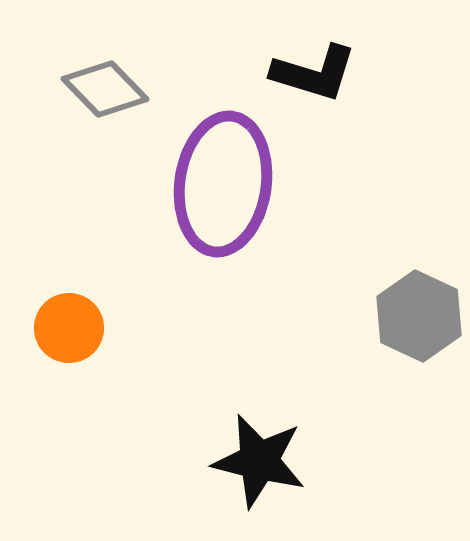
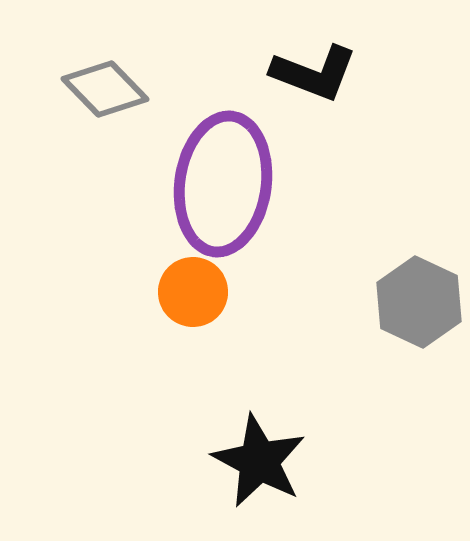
black L-shape: rotated 4 degrees clockwise
gray hexagon: moved 14 px up
orange circle: moved 124 px right, 36 px up
black star: rotated 14 degrees clockwise
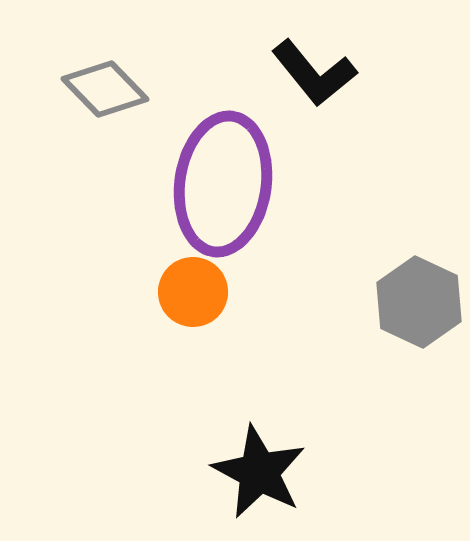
black L-shape: rotated 30 degrees clockwise
black star: moved 11 px down
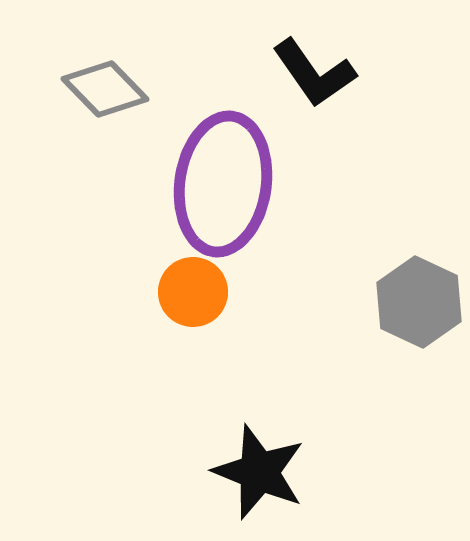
black L-shape: rotated 4 degrees clockwise
black star: rotated 6 degrees counterclockwise
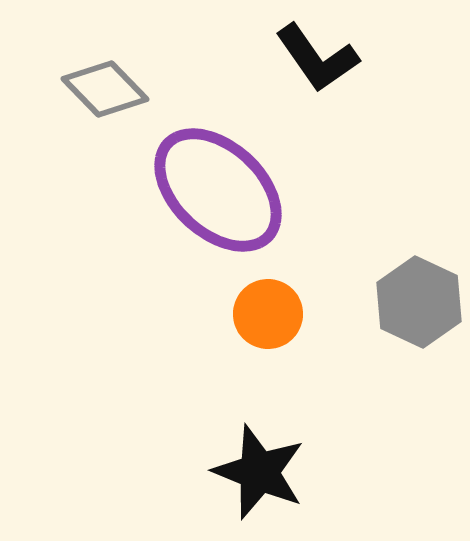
black L-shape: moved 3 px right, 15 px up
purple ellipse: moved 5 px left, 6 px down; rotated 55 degrees counterclockwise
orange circle: moved 75 px right, 22 px down
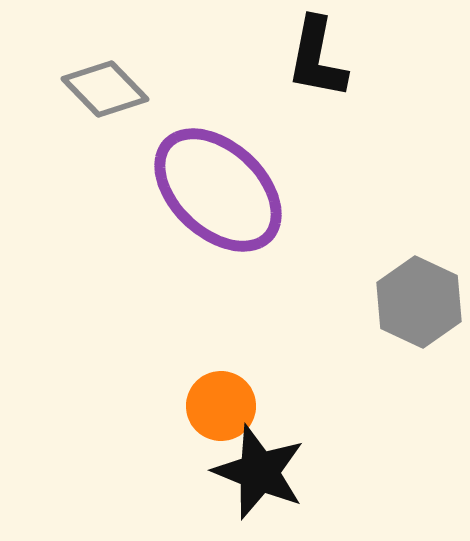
black L-shape: rotated 46 degrees clockwise
orange circle: moved 47 px left, 92 px down
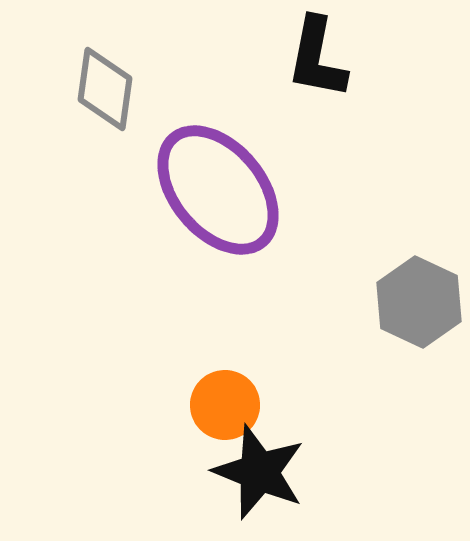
gray diamond: rotated 52 degrees clockwise
purple ellipse: rotated 7 degrees clockwise
orange circle: moved 4 px right, 1 px up
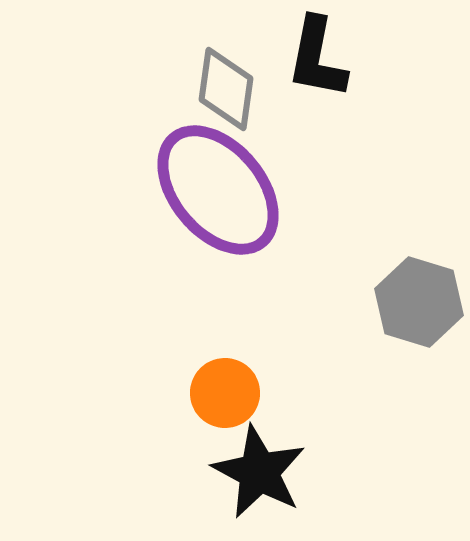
gray diamond: moved 121 px right
gray hexagon: rotated 8 degrees counterclockwise
orange circle: moved 12 px up
black star: rotated 6 degrees clockwise
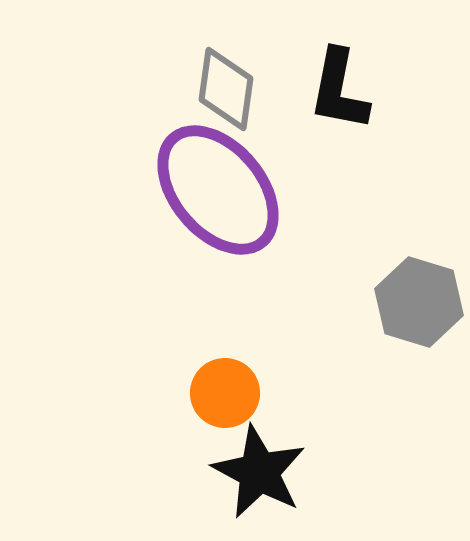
black L-shape: moved 22 px right, 32 px down
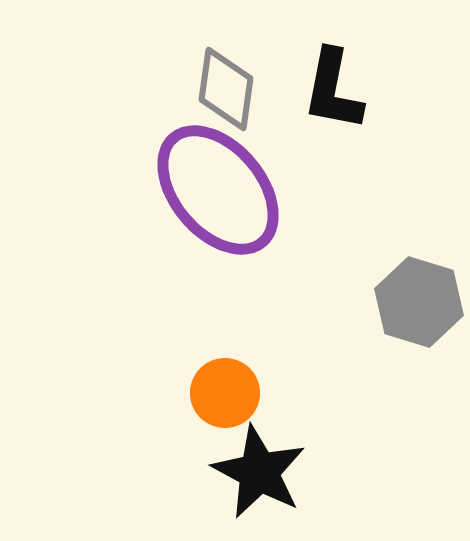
black L-shape: moved 6 px left
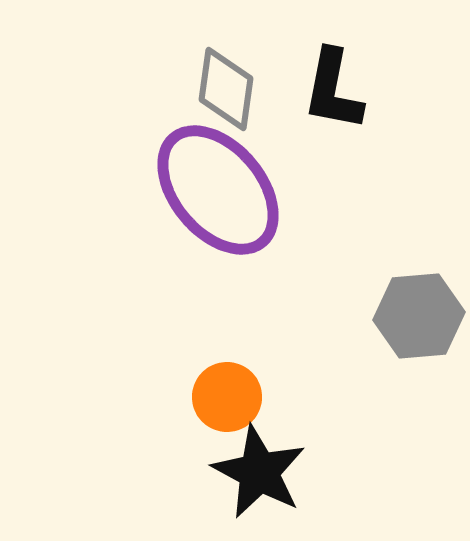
gray hexagon: moved 14 px down; rotated 22 degrees counterclockwise
orange circle: moved 2 px right, 4 px down
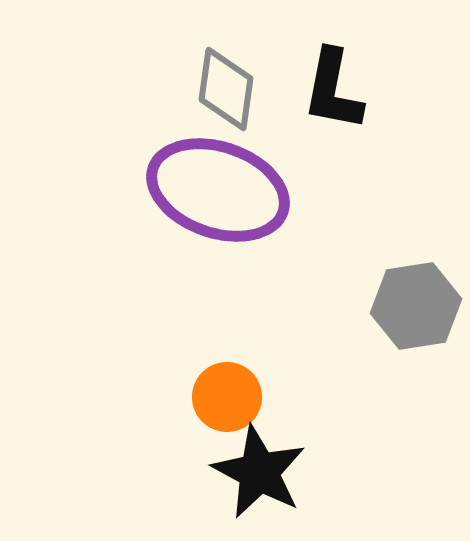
purple ellipse: rotated 31 degrees counterclockwise
gray hexagon: moved 3 px left, 10 px up; rotated 4 degrees counterclockwise
